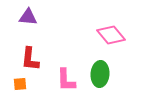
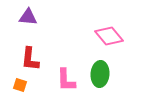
pink diamond: moved 2 px left, 1 px down
orange square: moved 1 px down; rotated 24 degrees clockwise
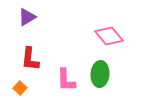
purple triangle: moved 1 px left; rotated 36 degrees counterclockwise
orange square: moved 3 px down; rotated 24 degrees clockwise
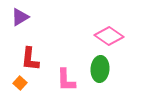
purple triangle: moved 7 px left
pink diamond: rotated 16 degrees counterclockwise
green ellipse: moved 5 px up
orange square: moved 5 px up
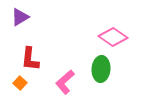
pink diamond: moved 4 px right, 1 px down
green ellipse: moved 1 px right
pink L-shape: moved 1 px left, 2 px down; rotated 50 degrees clockwise
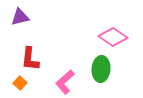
purple triangle: rotated 18 degrees clockwise
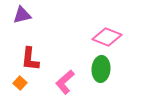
purple triangle: moved 2 px right, 2 px up
pink diamond: moved 6 px left; rotated 12 degrees counterclockwise
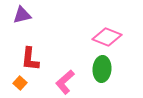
green ellipse: moved 1 px right
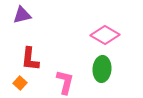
pink diamond: moved 2 px left, 2 px up; rotated 8 degrees clockwise
pink L-shape: rotated 145 degrees clockwise
